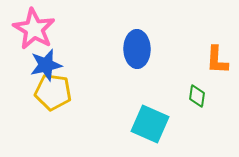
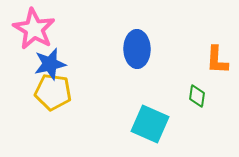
blue star: moved 4 px right, 1 px up
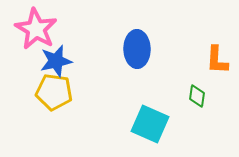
pink star: moved 2 px right
blue star: moved 6 px right, 3 px up
yellow pentagon: moved 1 px right
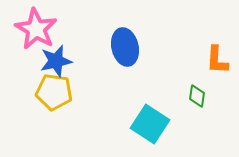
blue ellipse: moved 12 px left, 2 px up; rotated 12 degrees counterclockwise
cyan square: rotated 9 degrees clockwise
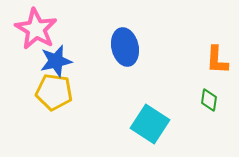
green diamond: moved 12 px right, 4 px down
